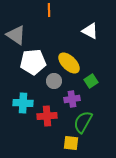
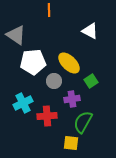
cyan cross: rotated 30 degrees counterclockwise
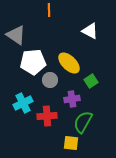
gray circle: moved 4 px left, 1 px up
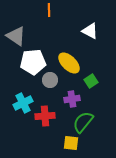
gray triangle: moved 1 px down
red cross: moved 2 px left
green semicircle: rotated 10 degrees clockwise
